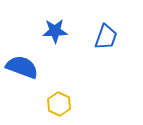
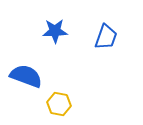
blue semicircle: moved 4 px right, 9 px down
yellow hexagon: rotated 15 degrees counterclockwise
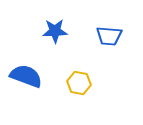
blue trapezoid: moved 3 px right, 1 px up; rotated 76 degrees clockwise
yellow hexagon: moved 20 px right, 21 px up
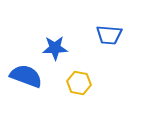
blue star: moved 17 px down
blue trapezoid: moved 1 px up
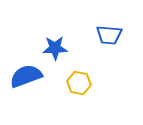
blue semicircle: rotated 40 degrees counterclockwise
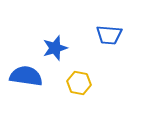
blue star: rotated 15 degrees counterclockwise
blue semicircle: rotated 28 degrees clockwise
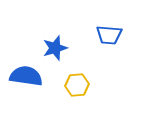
yellow hexagon: moved 2 px left, 2 px down; rotated 15 degrees counterclockwise
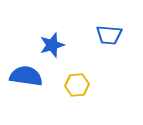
blue star: moved 3 px left, 3 px up
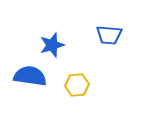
blue semicircle: moved 4 px right
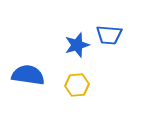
blue star: moved 25 px right
blue semicircle: moved 2 px left, 1 px up
